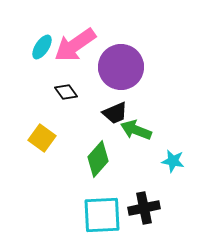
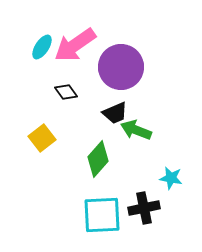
yellow square: rotated 16 degrees clockwise
cyan star: moved 2 px left, 17 px down
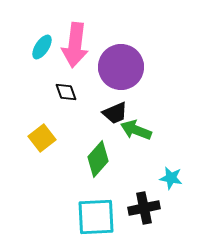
pink arrow: rotated 48 degrees counterclockwise
black diamond: rotated 15 degrees clockwise
cyan square: moved 6 px left, 2 px down
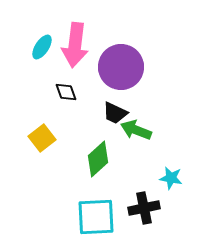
black trapezoid: rotated 48 degrees clockwise
green diamond: rotated 6 degrees clockwise
